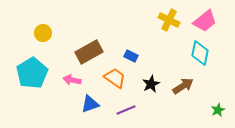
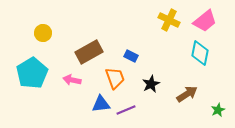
orange trapezoid: rotated 35 degrees clockwise
brown arrow: moved 4 px right, 8 px down
blue triangle: moved 11 px right; rotated 12 degrees clockwise
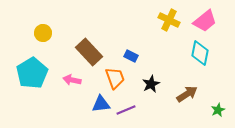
brown rectangle: rotated 76 degrees clockwise
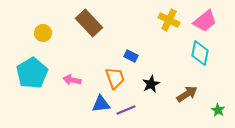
brown rectangle: moved 29 px up
green star: rotated 16 degrees counterclockwise
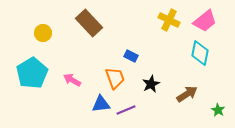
pink arrow: rotated 18 degrees clockwise
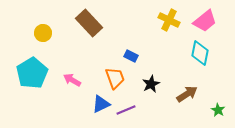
blue triangle: rotated 18 degrees counterclockwise
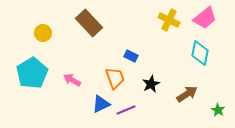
pink trapezoid: moved 3 px up
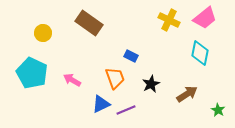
brown rectangle: rotated 12 degrees counterclockwise
cyan pentagon: rotated 16 degrees counterclockwise
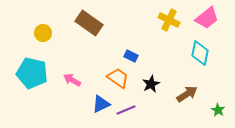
pink trapezoid: moved 2 px right
cyan pentagon: rotated 12 degrees counterclockwise
orange trapezoid: moved 3 px right; rotated 35 degrees counterclockwise
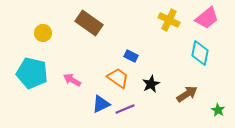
purple line: moved 1 px left, 1 px up
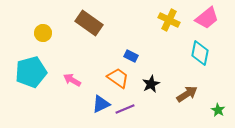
cyan pentagon: moved 1 px left, 1 px up; rotated 28 degrees counterclockwise
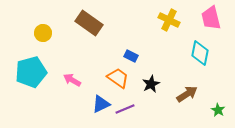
pink trapezoid: moved 4 px right; rotated 115 degrees clockwise
